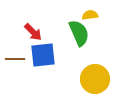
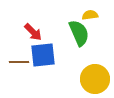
brown line: moved 4 px right, 3 px down
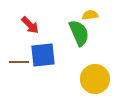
red arrow: moved 3 px left, 7 px up
